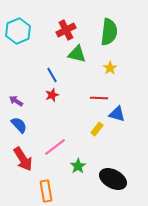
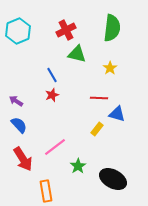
green semicircle: moved 3 px right, 4 px up
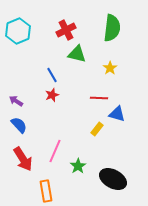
pink line: moved 4 px down; rotated 30 degrees counterclockwise
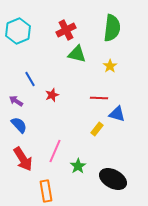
yellow star: moved 2 px up
blue line: moved 22 px left, 4 px down
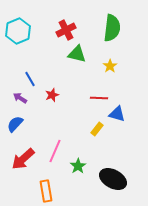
purple arrow: moved 4 px right, 3 px up
blue semicircle: moved 4 px left, 1 px up; rotated 96 degrees counterclockwise
red arrow: rotated 80 degrees clockwise
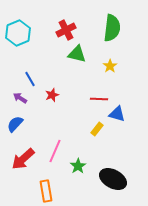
cyan hexagon: moved 2 px down
red line: moved 1 px down
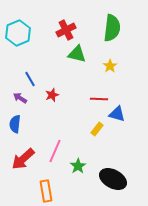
blue semicircle: rotated 36 degrees counterclockwise
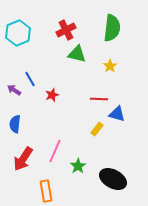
purple arrow: moved 6 px left, 8 px up
red arrow: rotated 15 degrees counterclockwise
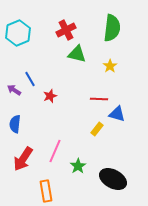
red star: moved 2 px left, 1 px down
